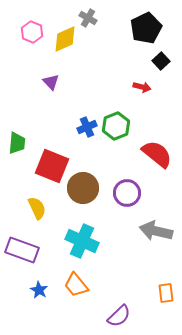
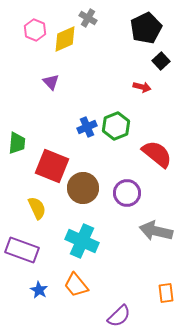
pink hexagon: moved 3 px right, 2 px up
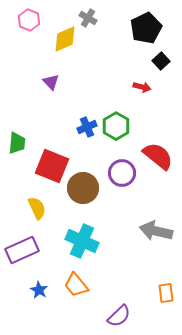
pink hexagon: moved 6 px left, 10 px up
green hexagon: rotated 8 degrees counterclockwise
red semicircle: moved 1 px right, 2 px down
purple circle: moved 5 px left, 20 px up
purple rectangle: rotated 44 degrees counterclockwise
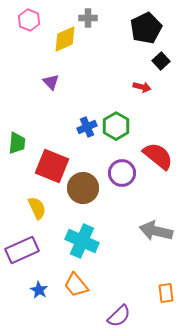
gray cross: rotated 30 degrees counterclockwise
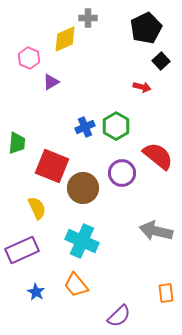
pink hexagon: moved 38 px down
purple triangle: rotated 42 degrees clockwise
blue cross: moved 2 px left
blue star: moved 3 px left, 2 px down
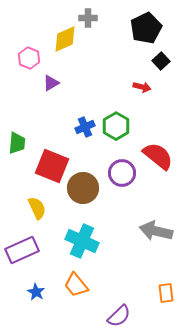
purple triangle: moved 1 px down
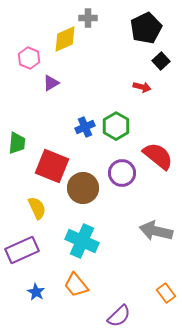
orange rectangle: rotated 30 degrees counterclockwise
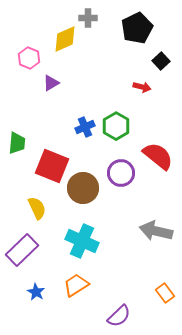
black pentagon: moved 9 px left
purple circle: moved 1 px left
purple rectangle: rotated 20 degrees counterclockwise
orange trapezoid: rotated 96 degrees clockwise
orange rectangle: moved 1 px left
